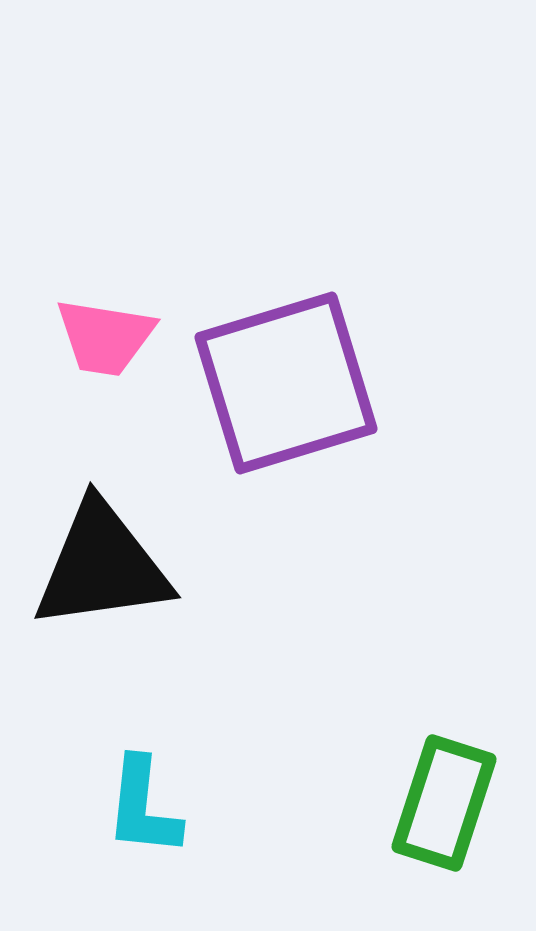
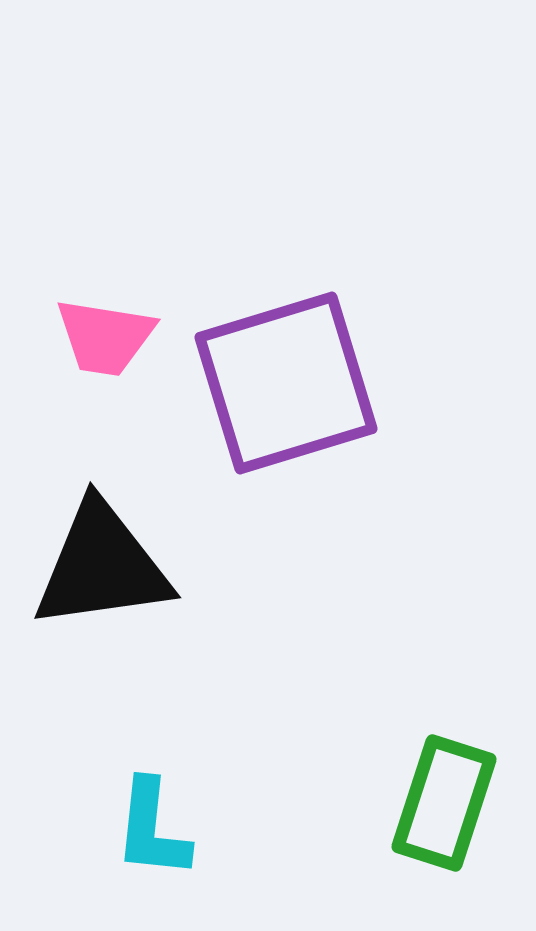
cyan L-shape: moved 9 px right, 22 px down
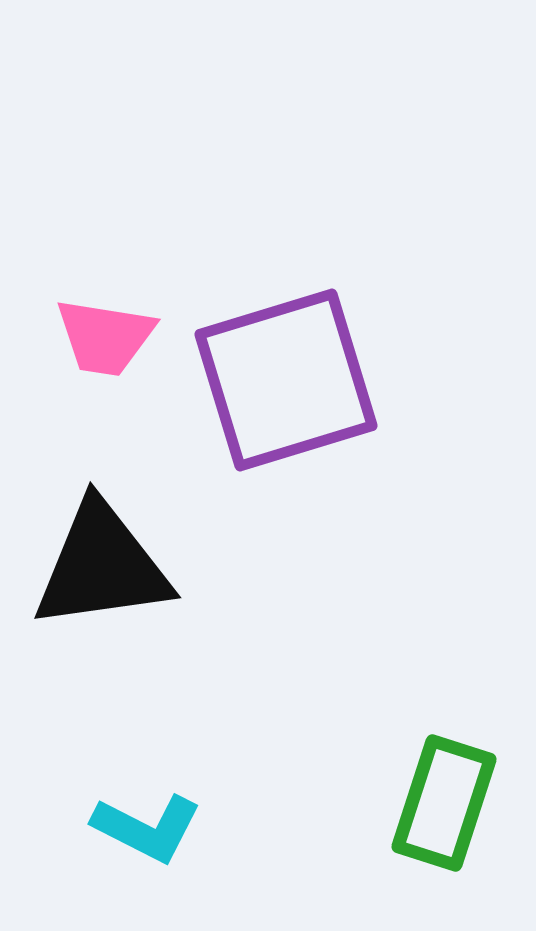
purple square: moved 3 px up
cyan L-shape: moved 5 px left, 1 px up; rotated 69 degrees counterclockwise
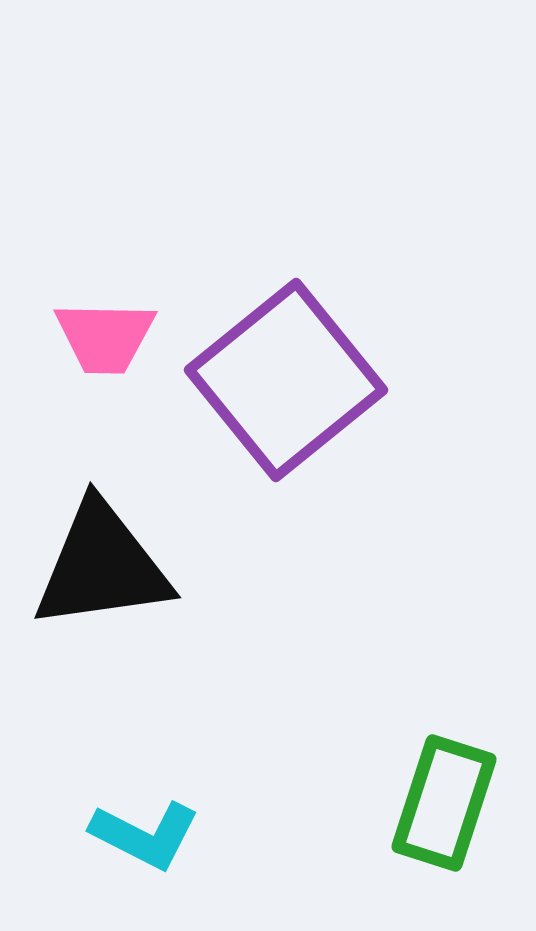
pink trapezoid: rotated 8 degrees counterclockwise
purple square: rotated 22 degrees counterclockwise
cyan L-shape: moved 2 px left, 7 px down
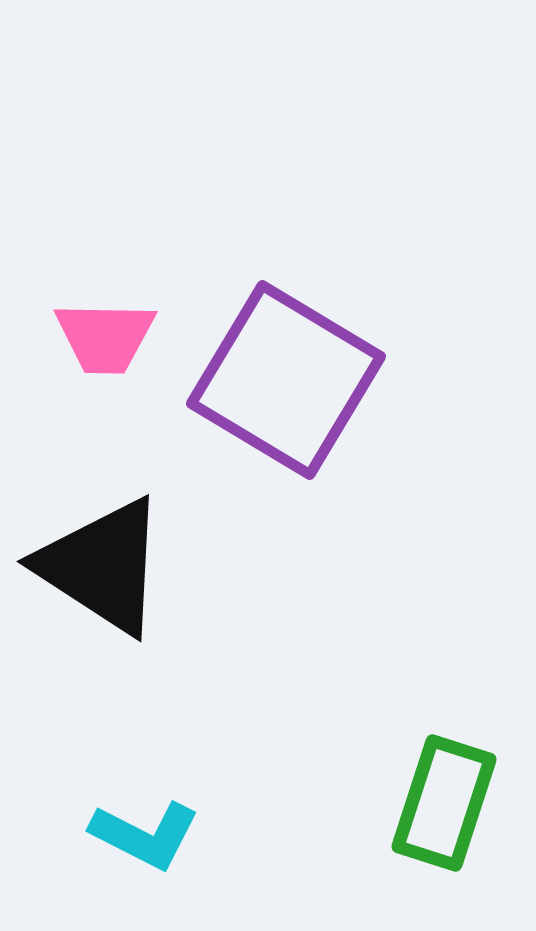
purple square: rotated 20 degrees counterclockwise
black triangle: rotated 41 degrees clockwise
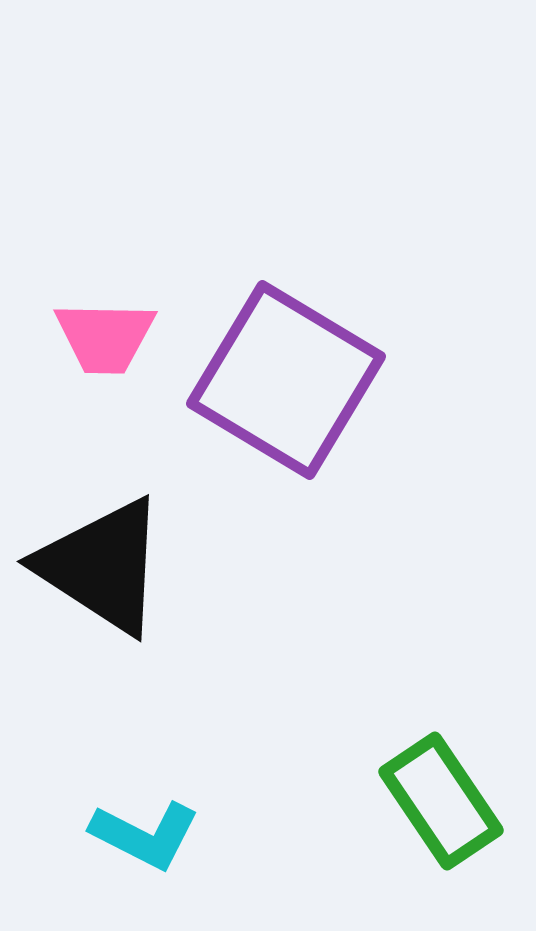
green rectangle: moved 3 px left, 2 px up; rotated 52 degrees counterclockwise
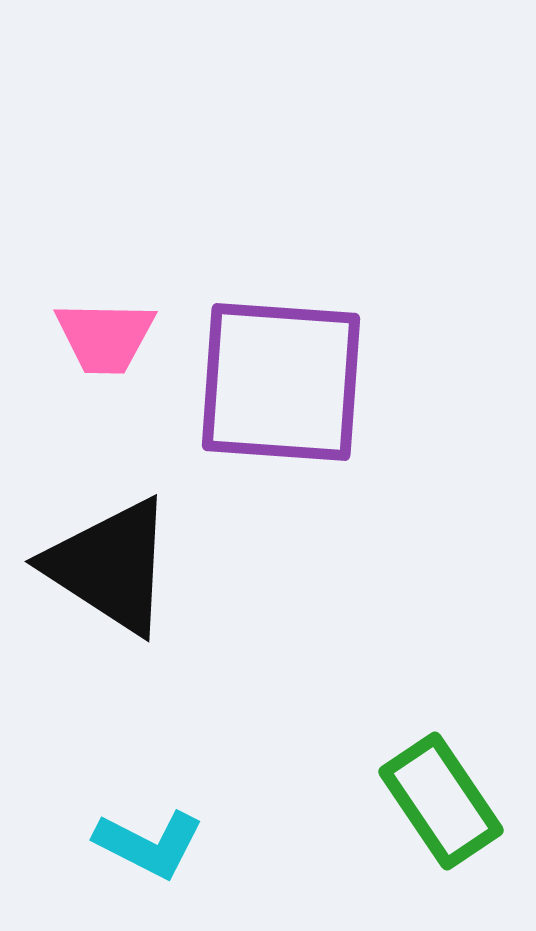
purple square: moved 5 px left, 2 px down; rotated 27 degrees counterclockwise
black triangle: moved 8 px right
cyan L-shape: moved 4 px right, 9 px down
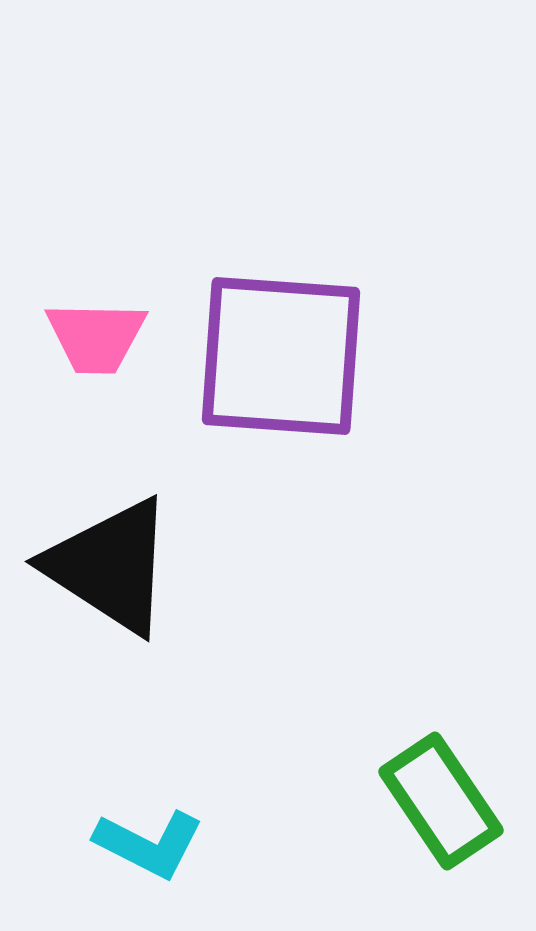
pink trapezoid: moved 9 px left
purple square: moved 26 px up
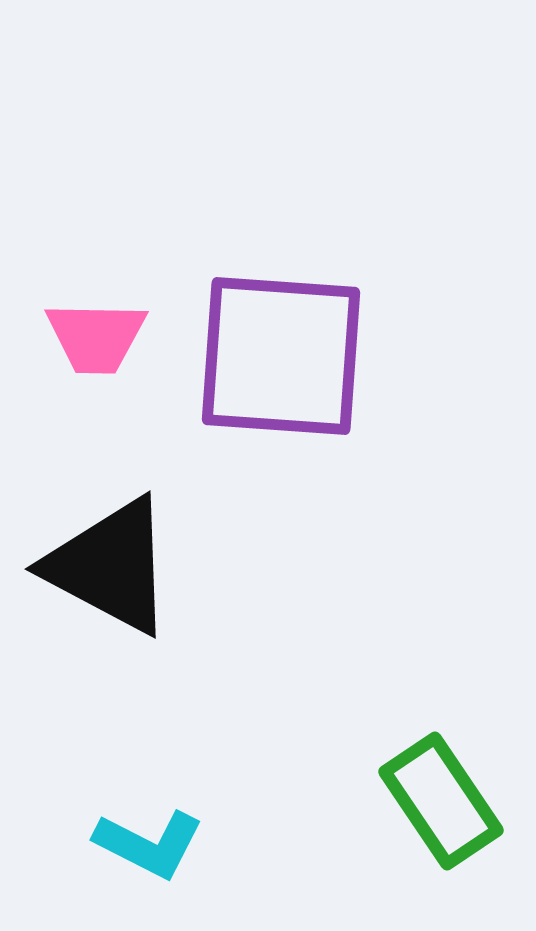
black triangle: rotated 5 degrees counterclockwise
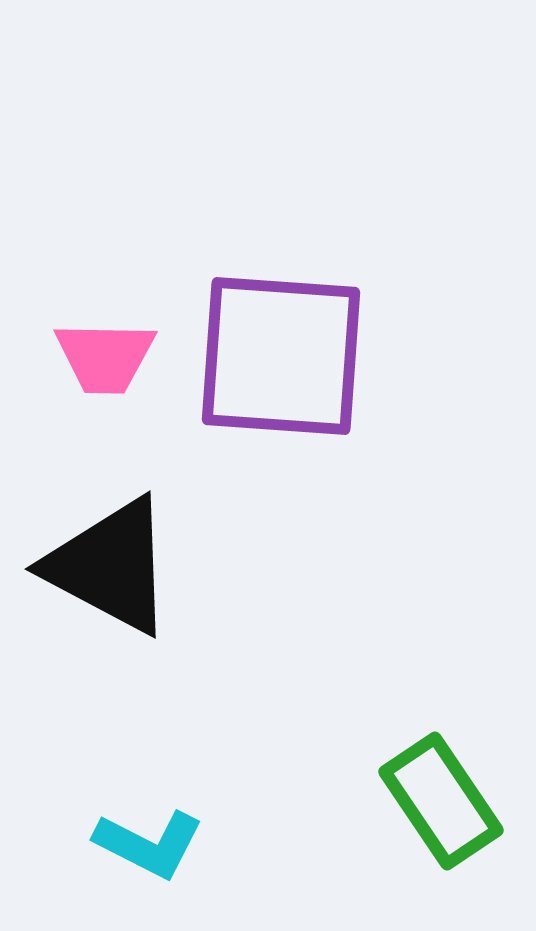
pink trapezoid: moved 9 px right, 20 px down
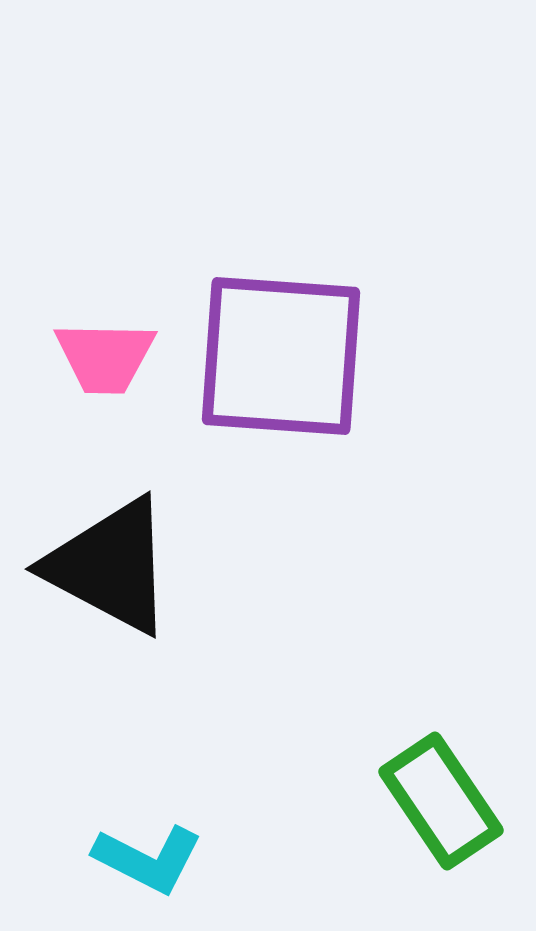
cyan L-shape: moved 1 px left, 15 px down
